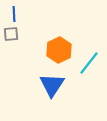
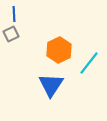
gray square: rotated 21 degrees counterclockwise
blue triangle: moved 1 px left
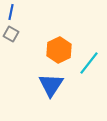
blue line: moved 3 px left, 2 px up; rotated 14 degrees clockwise
gray square: rotated 35 degrees counterclockwise
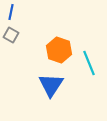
gray square: moved 1 px down
orange hexagon: rotated 15 degrees counterclockwise
cyan line: rotated 60 degrees counterclockwise
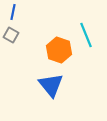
blue line: moved 2 px right
cyan line: moved 3 px left, 28 px up
blue triangle: rotated 12 degrees counterclockwise
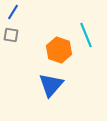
blue line: rotated 21 degrees clockwise
gray square: rotated 21 degrees counterclockwise
blue triangle: rotated 20 degrees clockwise
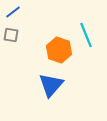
blue line: rotated 21 degrees clockwise
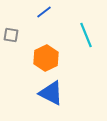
blue line: moved 31 px right
orange hexagon: moved 13 px left, 8 px down; rotated 15 degrees clockwise
blue triangle: moved 8 px down; rotated 44 degrees counterclockwise
